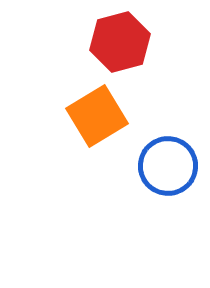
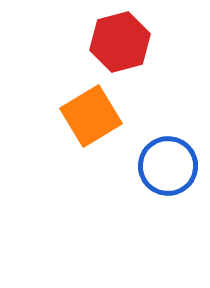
orange square: moved 6 px left
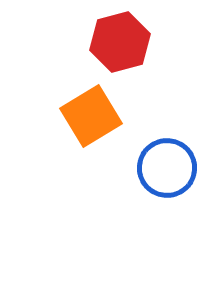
blue circle: moved 1 px left, 2 px down
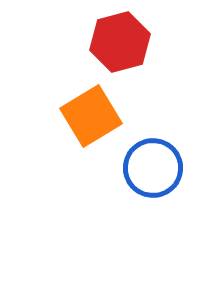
blue circle: moved 14 px left
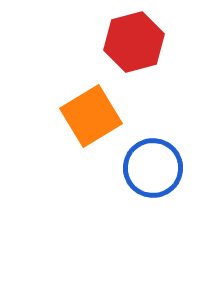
red hexagon: moved 14 px right
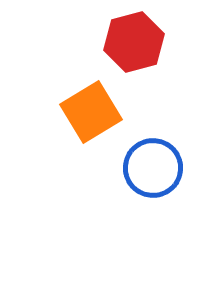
orange square: moved 4 px up
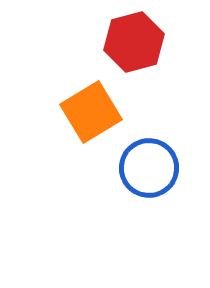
blue circle: moved 4 px left
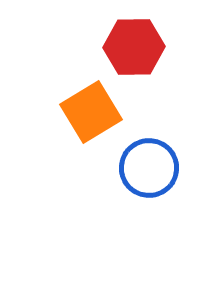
red hexagon: moved 5 px down; rotated 14 degrees clockwise
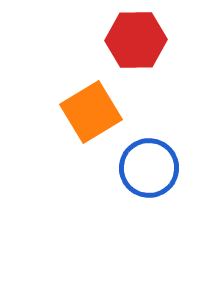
red hexagon: moved 2 px right, 7 px up
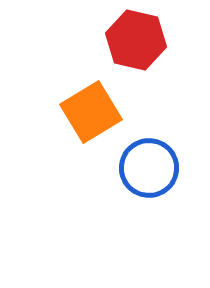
red hexagon: rotated 14 degrees clockwise
